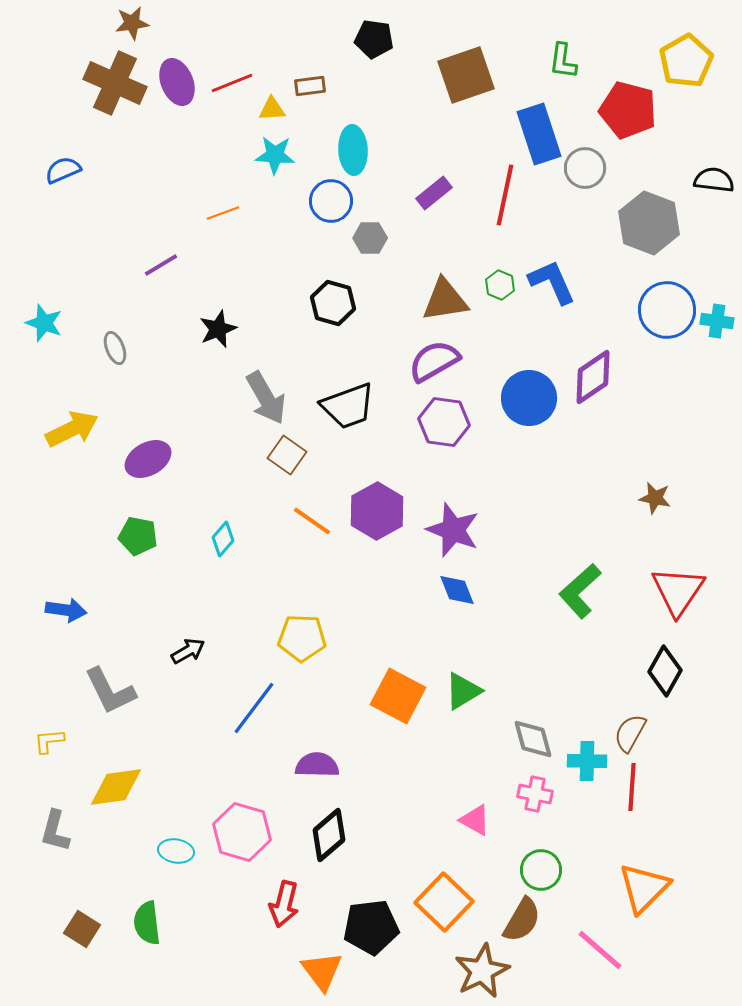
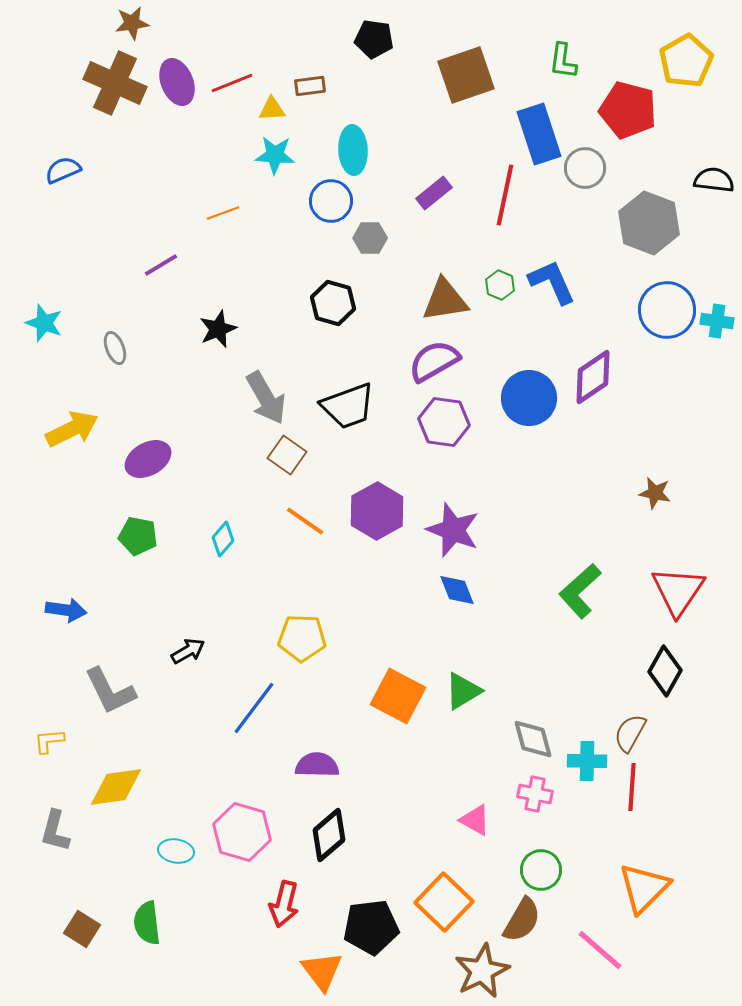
brown star at (655, 498): moved 5 px up
orange line at (312, 521): moved 7 px left
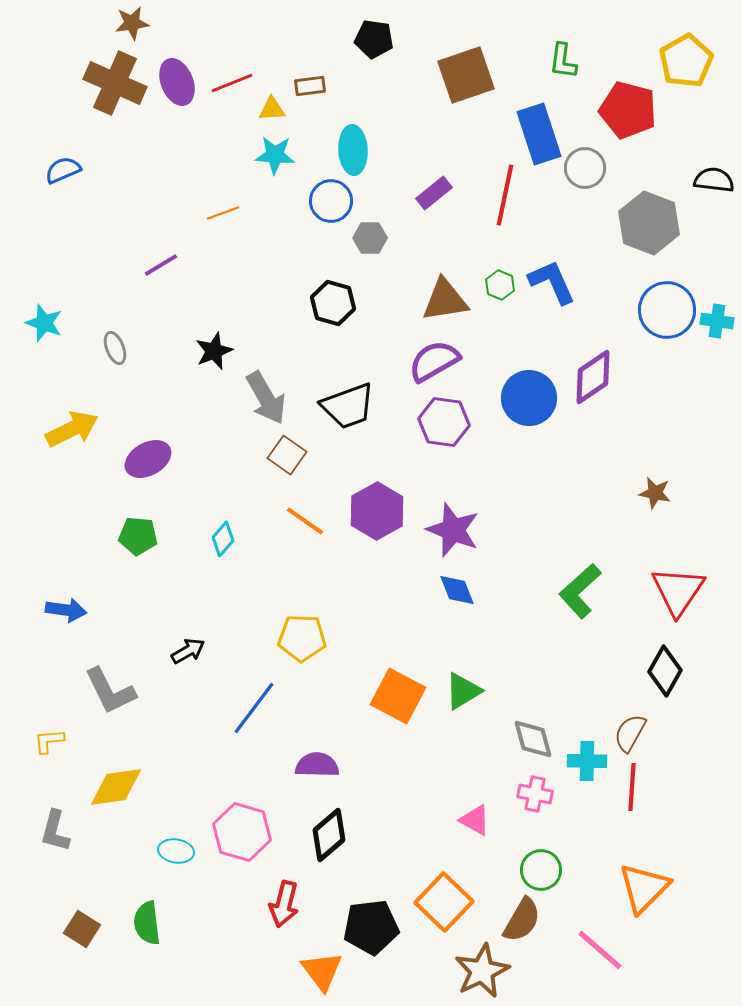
black star at (218, 329): moved 4 px left, 22 px down
green pentagon at (138, 536): rotated 6 degrees counterclockwise
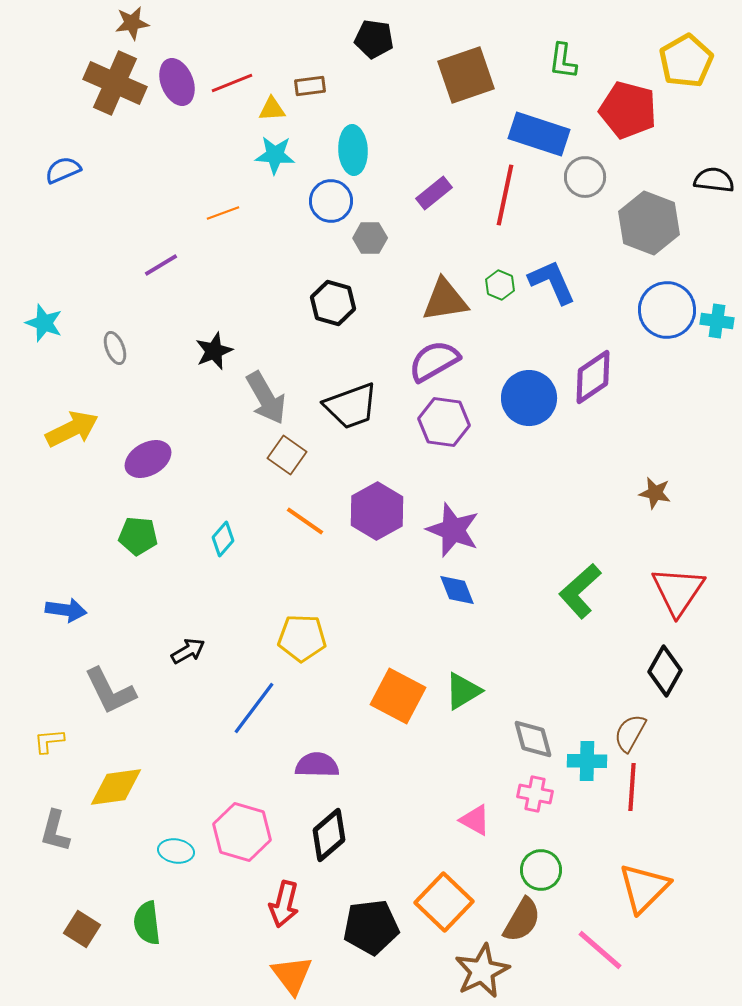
blue rectangle at (539, 134): rotated 54 degrees counterclockwise
gray circle at (585, 168): moved 9 px down
black trapezoid at (348, 406): moved 3 px right
orange triangle at (322, 971): moved 30 px left, 4 px down
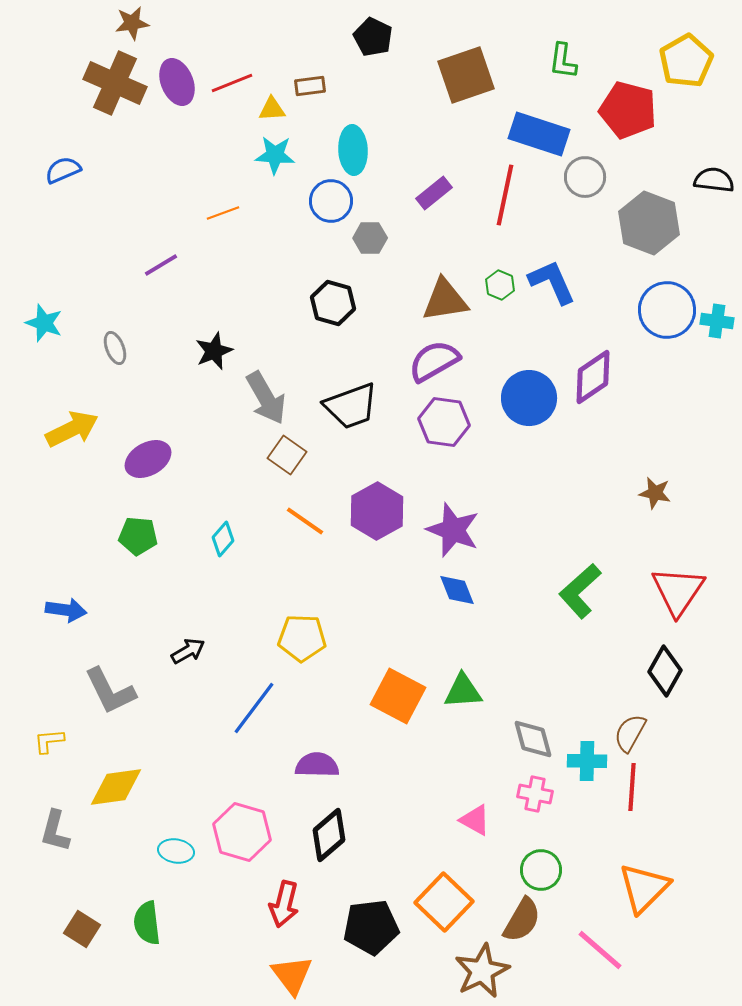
black pentagon at (374, 39): moved 1 px left, 2 px up; rotated 18 degrees clockwise
green triangle at (463, 691): rotated 27 degrees clockwise
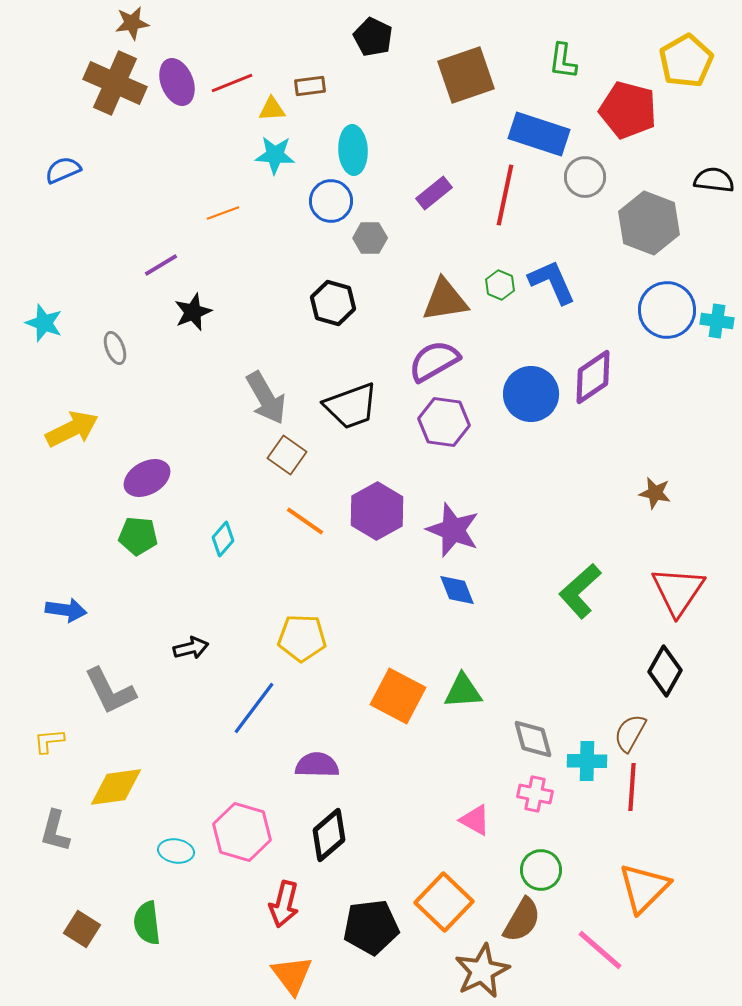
black star at (214, 351): moved 21 px left, 39 px up
blue circle at (529, 398): moved 2 px right, 4 px up
purple ellipse at (148, 459): moved 1 px left, 19 px down
black arrow at (188, 651): moved 3 px right, 3 px up; rotated 16 degrees clockwise
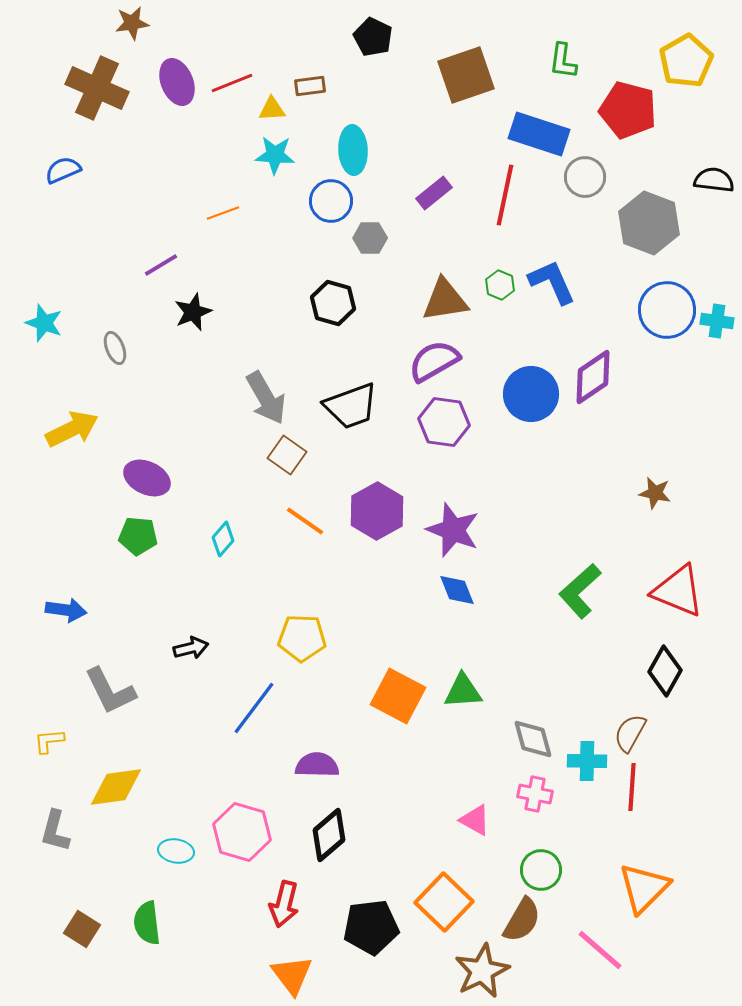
brown cross at (115, 83): moved 18 px left, 5 px down
purple ellipse at (147, 478): rotated 54 degrees clockwise
red triangle at (678, 591): rotated 42 degrees counterclockwise
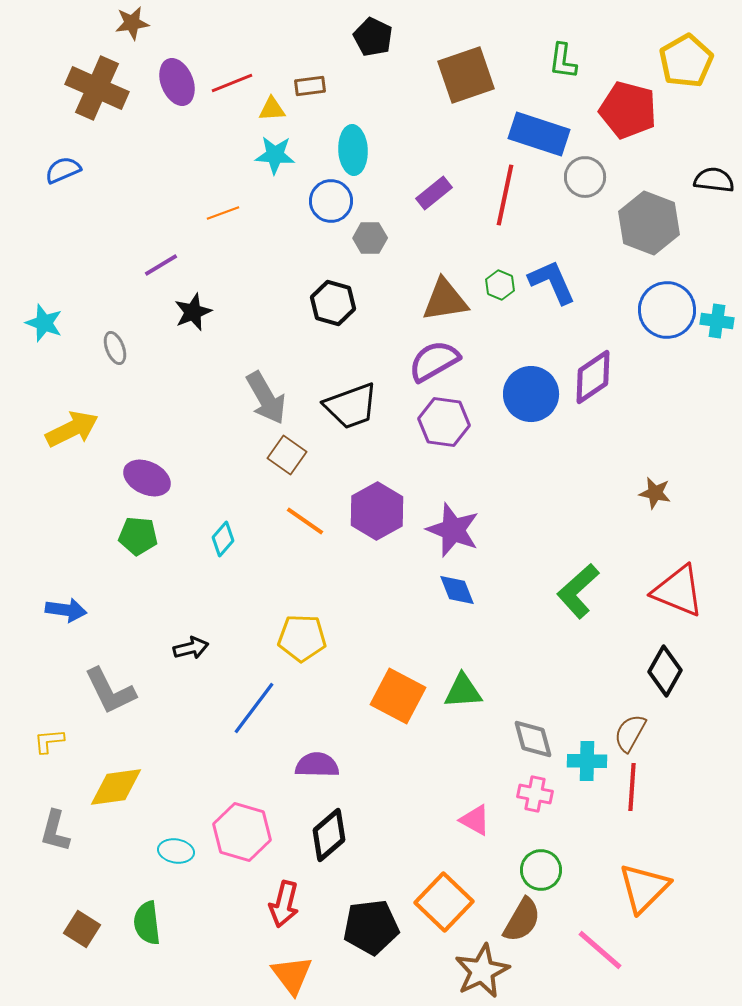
green L-shape at (580, 591): moved 2 px left
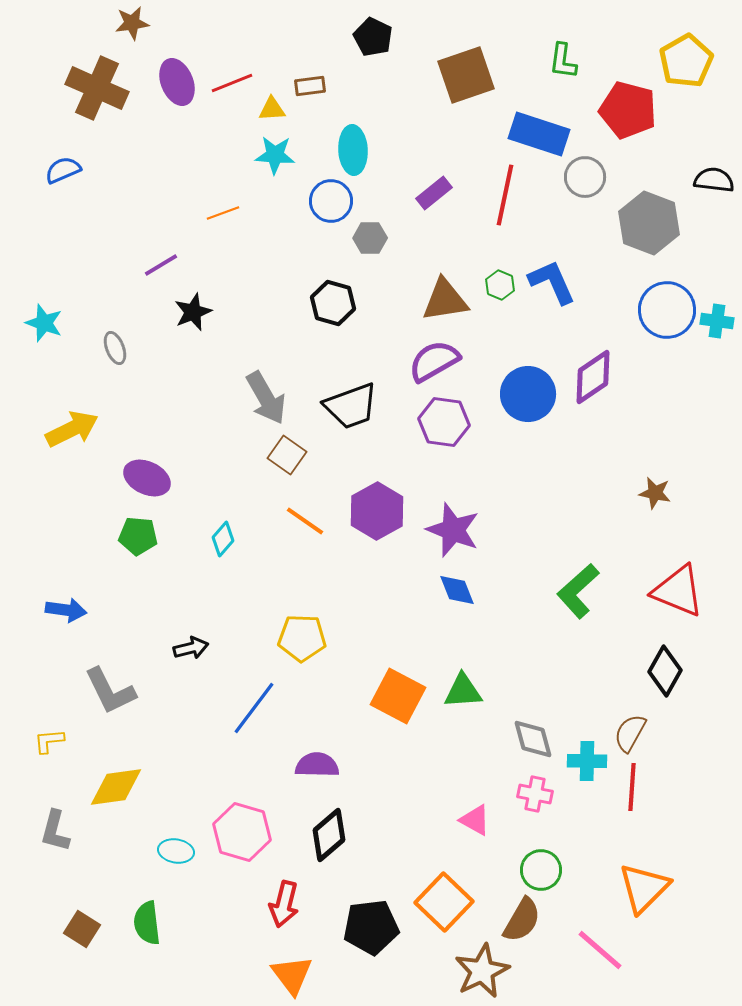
blue circle at (531, 394): moved 3 px left
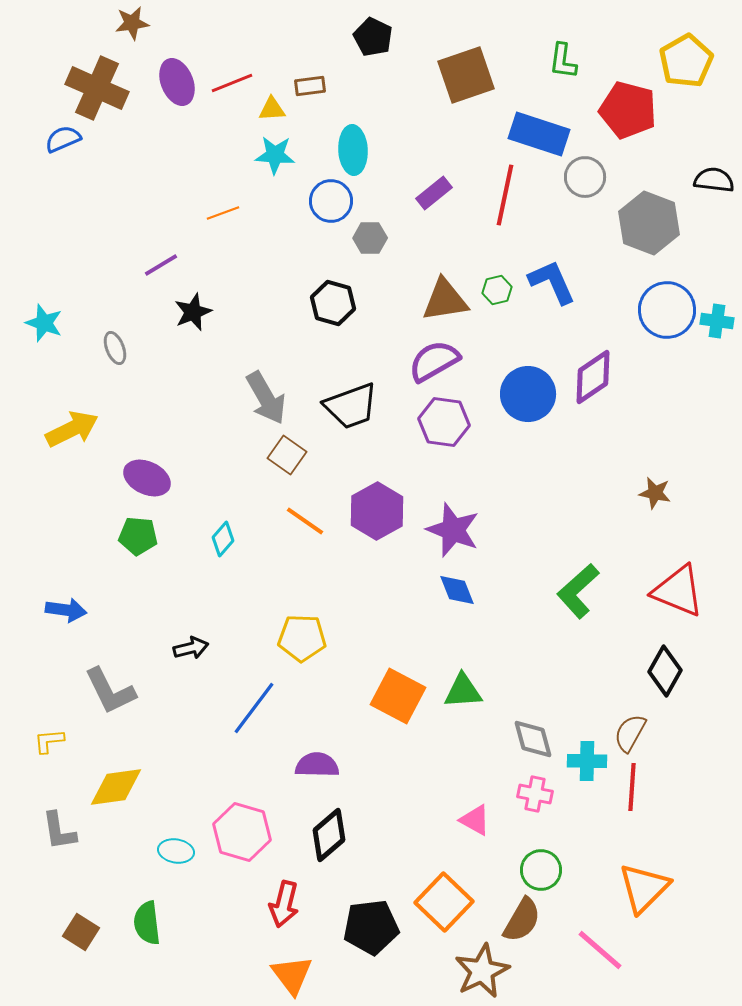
blue semicircle at (63, 170): moved 31 px up
green hexagon at (500, 285): moved 3 px left, 5 px down; rotated 24 degrees clockwise
gray L-shape at (55, 831): moved 4 px right; rotated 24 degrees counterclockwise
brown square at (82, 929): moved 1 px left, 3 px down
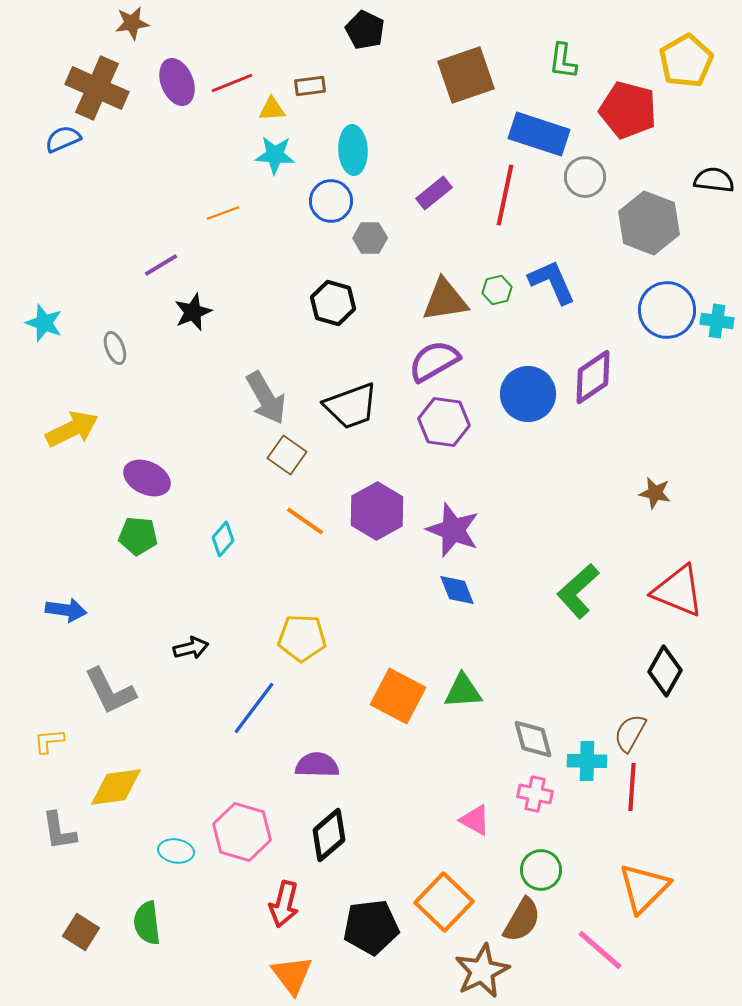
black pentagon at (373, 37): moved 8 px left, 7 px up
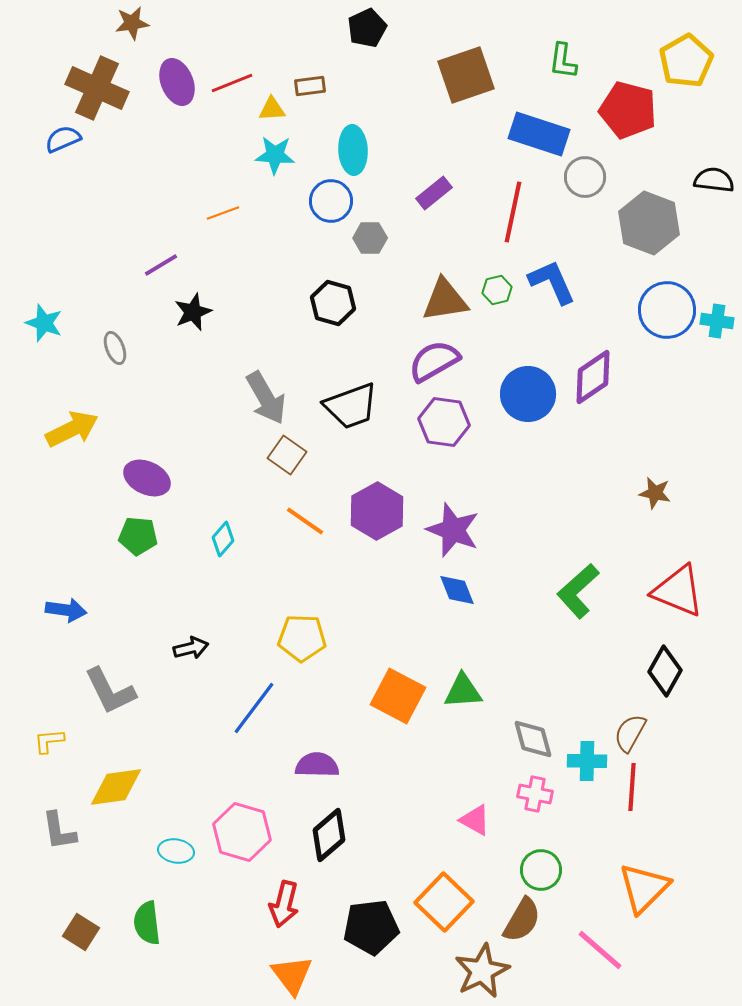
black pentagon at (365, 30): moved 2 px right, 2 px up; rotated 21 degrees clockwise
red line at (505, 195): moved 8 px right, 17 px down
